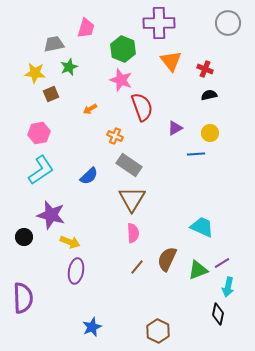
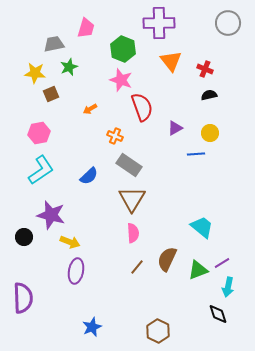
cyan trapezoid: rotated 15 degrees clockwise
black diamond: rotated 30 degrees counterclockwise
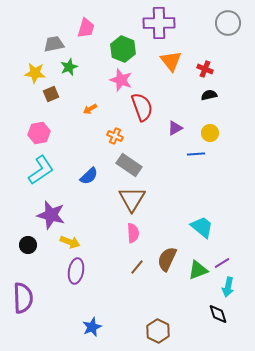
black circle: moved 4 px right, 8 px down
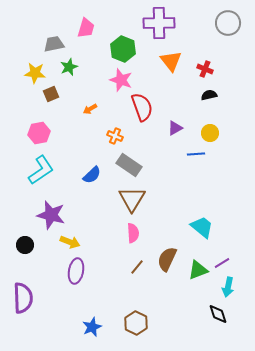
blue semicircle: moved 3 px right, 1 px up
black circle: moved 3 px left
brown hexagon: moved 22 px left, 8 px up
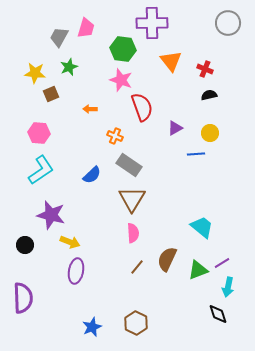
purple cross: moved 7 px left
gray trapezoid: moved 5 px right, 7 px up; rotated 50 degrees counterclockwise
green hexagon: rotated 15 degrees counterclockwise
orange arrow: rotated 32 degrees clockwise
pink hexagon: rotated 15 degrees clockwise
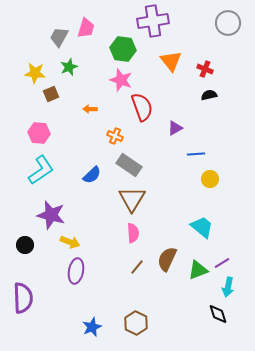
purple cross: moved 1 px right, 2 px up; rotated 8 degrees counterclockwise
yellow circle: moved 46 px down
